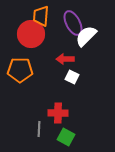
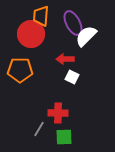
gray line: rotated 28 degrees clockwise
green square: moved 2 px left; rotated 30 degrees counterclockwise
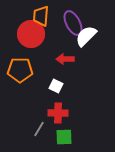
white square: moved 16 px left, 9 px down
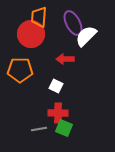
orange trapezoid: moved 2 px left, 1 px down
gray line: rotated 49 degrees clockwise
green square: moved 9 px up; rotated 24 degrees clockwise
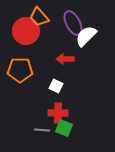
orange trapezoid: rotated 45 degrees counterclockwise
red circle: moved 5 px left, 3 px up
gray line: moved 3 px right, 1 px down; rotated 14 degrees clockwise
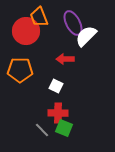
orange trapezoid: rotated 20 degrees clockwise
gray line: rotated 42 degrees clockwise
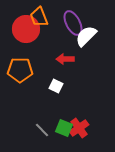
red circle: moved 2 px up
red cross: moved 21 px right, 15 px down; rotated 36 degrees counterclockwise
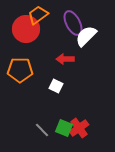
orange trapezoid: moved 1 px left, 2 px up; rotated 75 degrees clockwise
